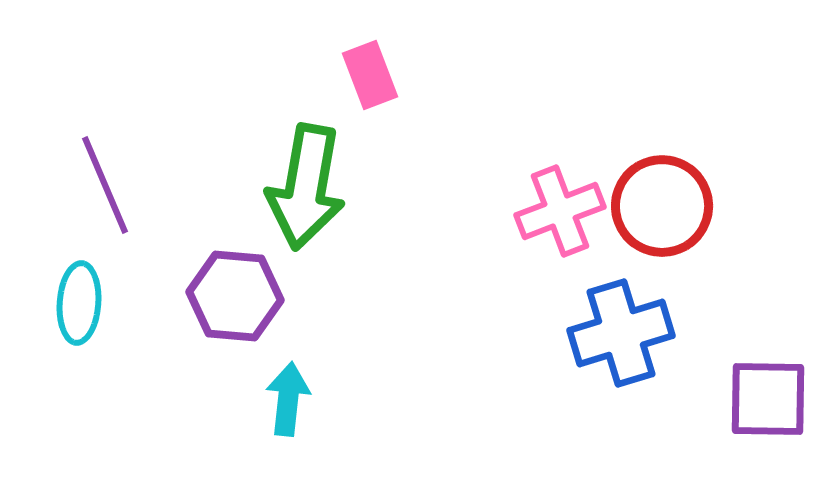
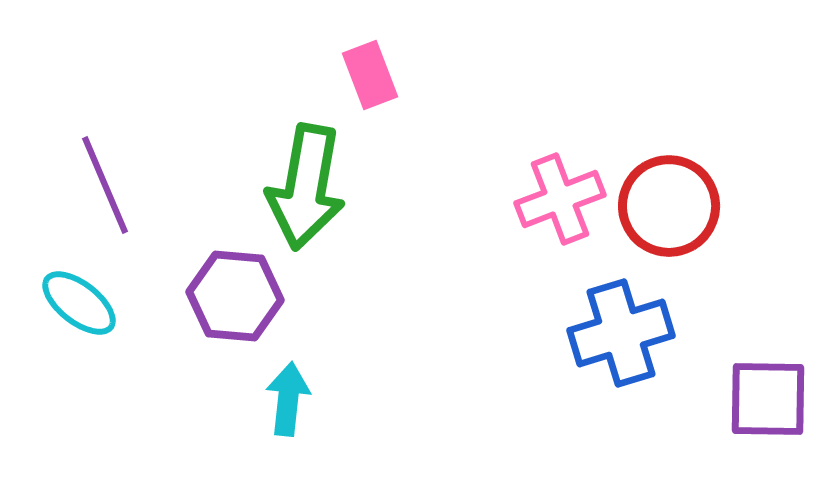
red circle: moved 7 px right
pink cross: moved 12 px up
cyan ellipse: rotated 56 degrees counterclockwise
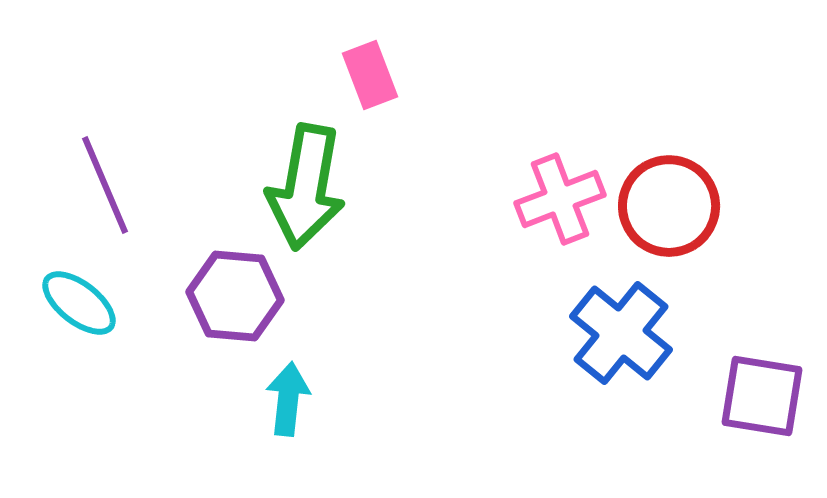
blue cross: rotated 34 degrees counterclockwise
purple square: moved 6 px left, 3 px up; rotated 8 degrees clockwise
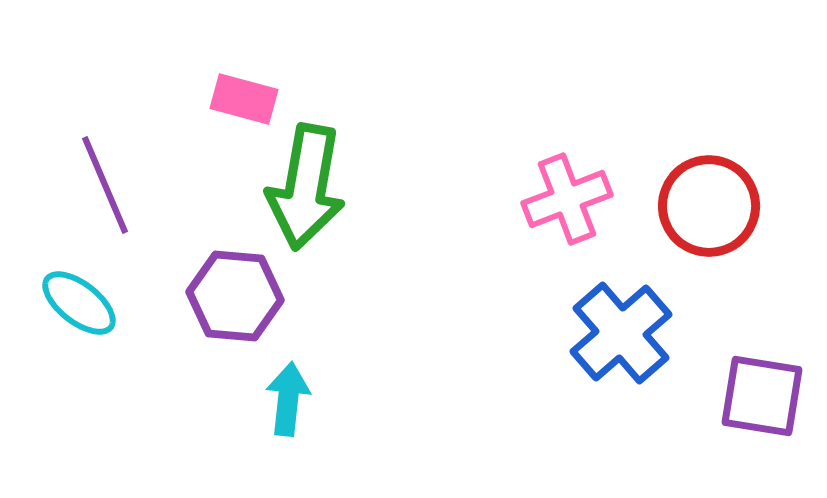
pink rectangle: moved 126 px left, 24 px down; rotated 54 degrees counterclockwise
pink cross: moved 7 px right
red circle: moved 40 px right
blue cross: rotated 10 degrees clockwise
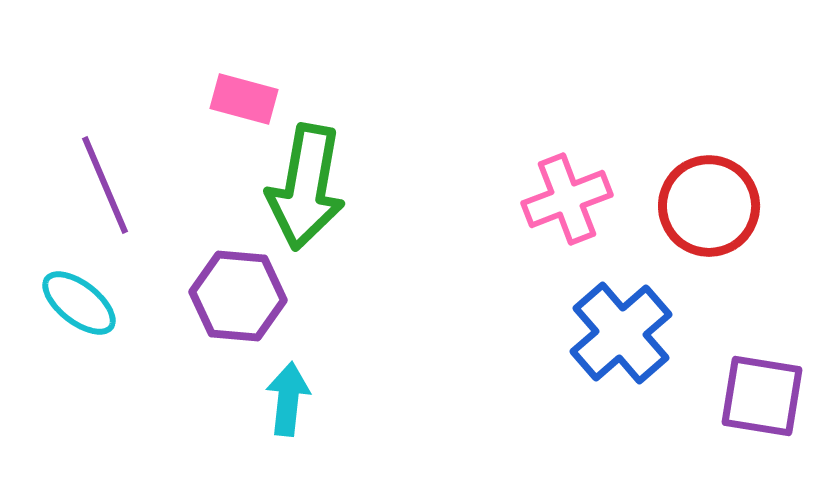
purple hexagon: moved 3 px right
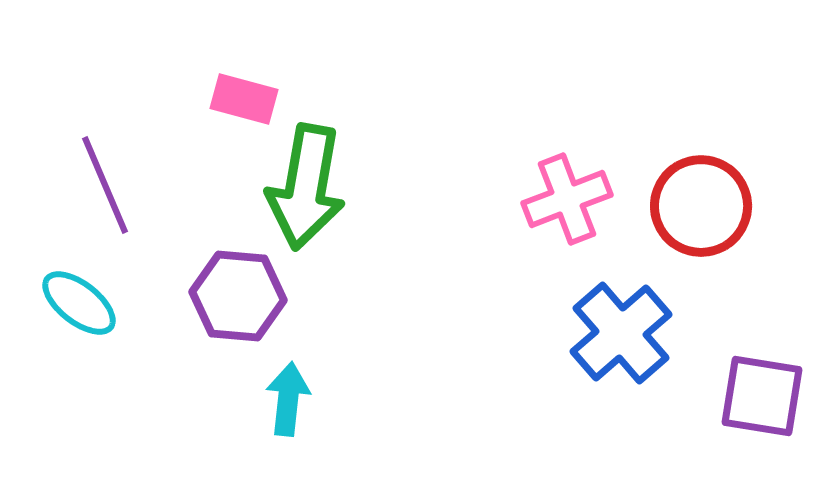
red circle: moved 8 px left
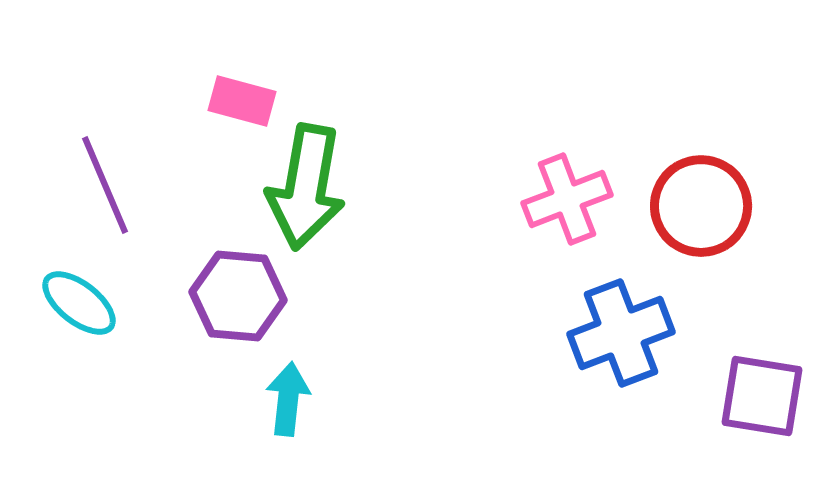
pink rectangle: moved 2 px left, 2 px down
blue cross: rotated 20 degrees clockwise
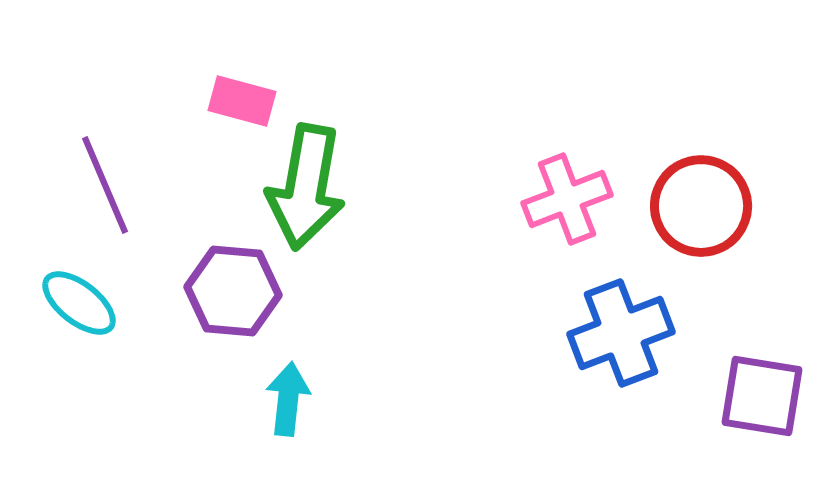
purple hexagon: moved 5 px left, 5 px up
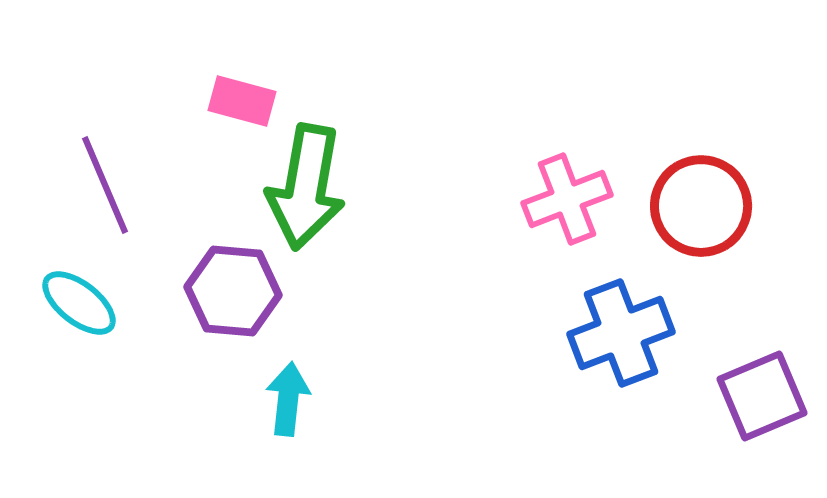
purple square: rotated 32 degrees counterclockwise
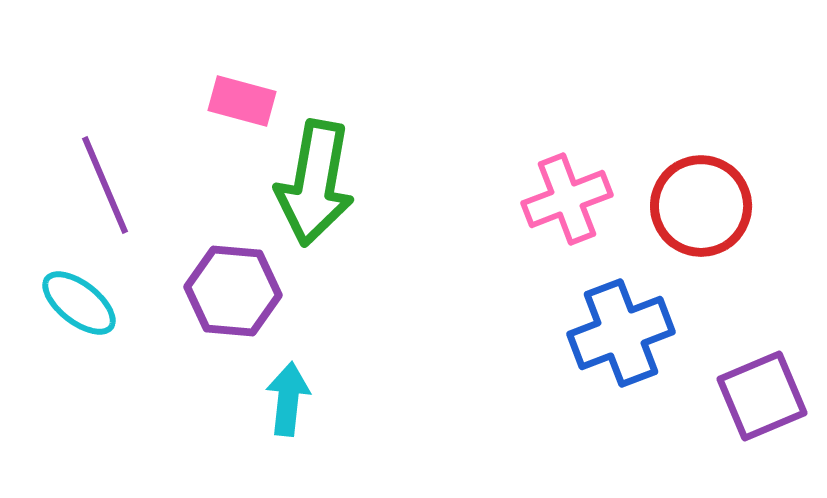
green arrow: moved 9 px right, 4 px up
